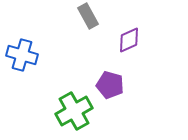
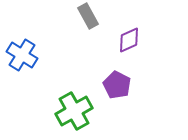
blue cross: rotated 16 degrees clockwise
purple pentagon: moved 7 px right; rotated 12 degrees clockwise
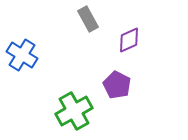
gray rectangle: moved 3 px down
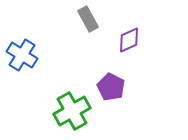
purple pentagon: moved 6 px left, 2 px down
green cross: moved 2 px left
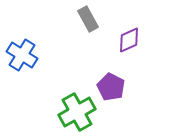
green cross: moved 5 px right, 1 px down
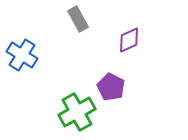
gray rectangle: moved 10 px left
